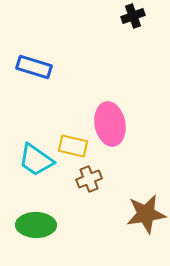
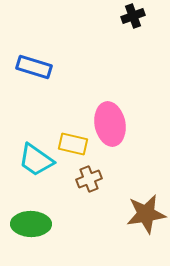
yellow rectangle: moved 2 px up
green ellipse: moved 5 px left, 1 px up
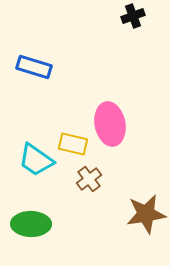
brown cross: rotated 15 degrees counterclockwise
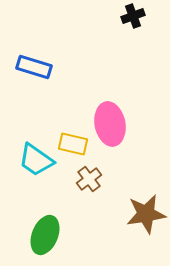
green ellipse: moved 14 px right, 11 px down; rotated 69 degrees counterclockwise
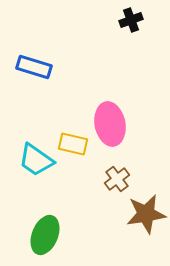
black cross: moved 2 px left, 4 px down
brown cross: moved 28 px right
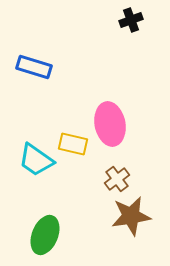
brown star: moved 15 px left, 2 px down
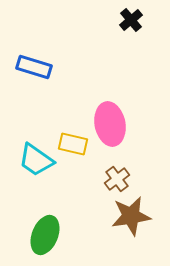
black cross: rotated 20 degrees counterclockwise
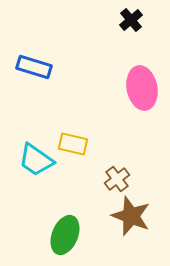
pink ellipse: moved 32 px right, 36 px up
brown star: rotated 30 degrees clockwise
green ellipse: moved 20 px right
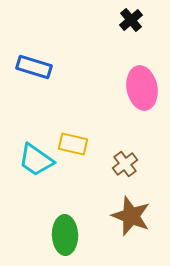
brown cross: moved 8 px right, 15 px up
green ellipse: rotated 24 degrees counterclockwise
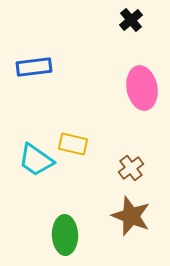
blue rectangle: rotated 24 degrees counterclockwise
brown cross: moved 6 px right, 4 px down
